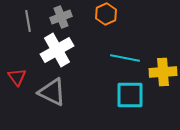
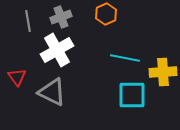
cyan square: moved 2 px right
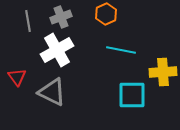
cyan line: moved 4 px left, 8 px up
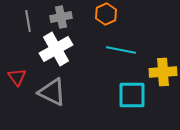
gray cross: rotated 10 degrees clockwise
white cross: moved 1 px left, 1 px up
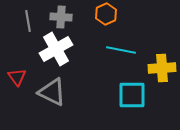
gray cross: rotated 15 degrees clockwise
yellow cross: moved 1 px left, 4 px up
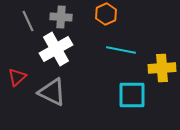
gray line: rotated 15 degrees counterclockwise
red triangle: rotated 24 degrees clockwise
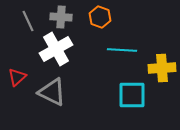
orange hexagon: moved 6 px left, 3 px down; rotated 15 degrees counterclockwise
cyan line: moved 1 px right; rotated 8 degrees counterclockwise
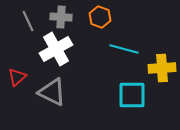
cyan line: moved 2 px right, 1 px up; rotated 12 degrees clockwise
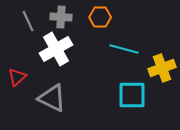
orange hexagon: rotated 20 degrees counterclockwise
yellow cross: rotated 16 degrees counterclockwise
gray triangle: moved 6 px down
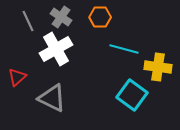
gray cross: rotated 30 degrees clockwise
yellow cross: moved 4 px left, 1 px up; rotated 28 degrees clockwise
cyan square: rotated 36 degrees clockwise
